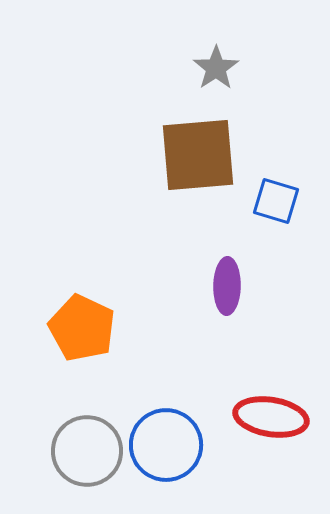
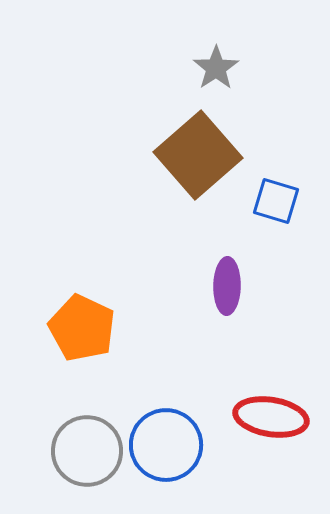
brown square: rotated 36 degrees counterclockwise
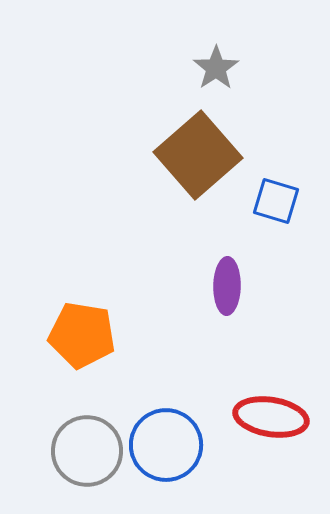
orange pentagon: moved 7 px down; rotated 16 degrees counterclockwise
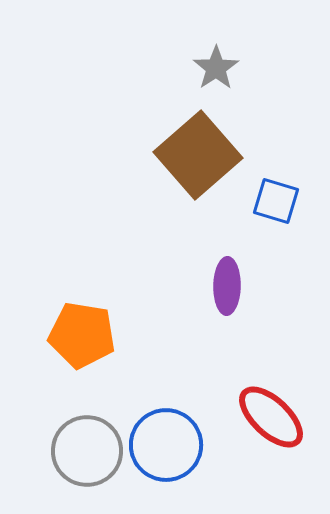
red ellipse: rotated 34 degrees clockwise
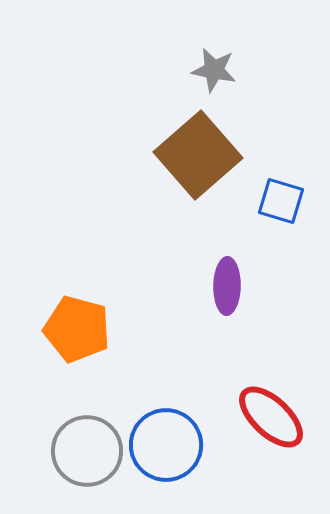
gray star: moved 2 px left, 2 px down; rotated 27 degrees counterclockwise
blue square: moved 5 px right
orange pentagon: moved 5 px left, 6 px up; rotated 6 degrees clockwise
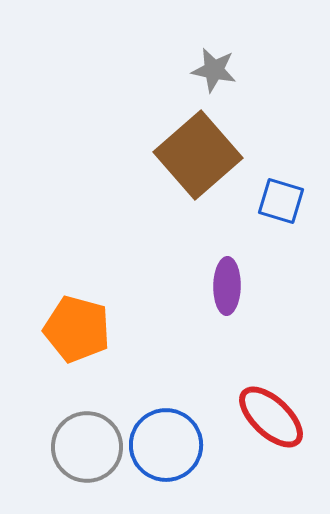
gray circle: moved 4 px up
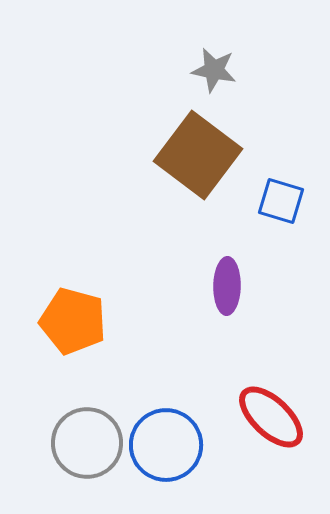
brown square: rotated 12 degrees counterclockwise
orange pentagon: moved 4 px left, 8 px up
gray circle: moved 4 px up
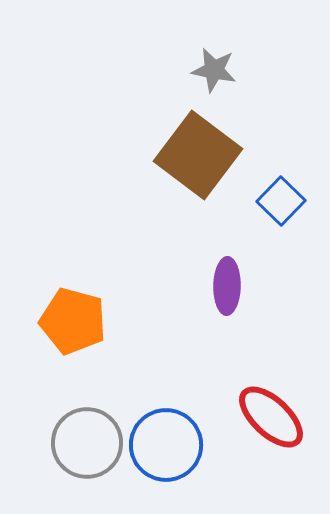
blue square: rotated 27 degrees clockwise
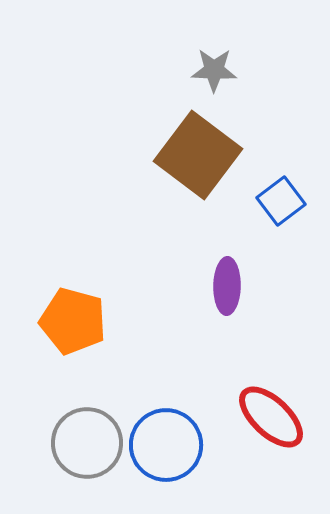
gray star: rotated 9 degrees counterclockwise
blue square: rotated 9 degrees clockwise
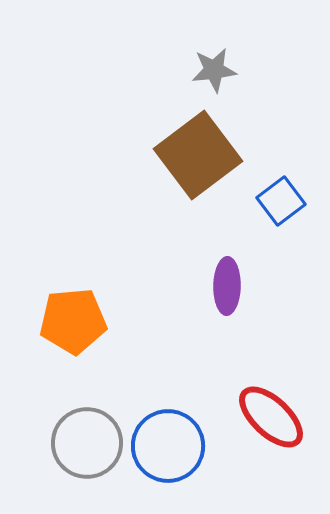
gray star: rotated 9 degrees counterclockwise
brown square: rotated 16 degrees clockwise
orange pentagon: rotated 20 degrees counterclockwise
blue circle: moved 2 px right, 1 px down
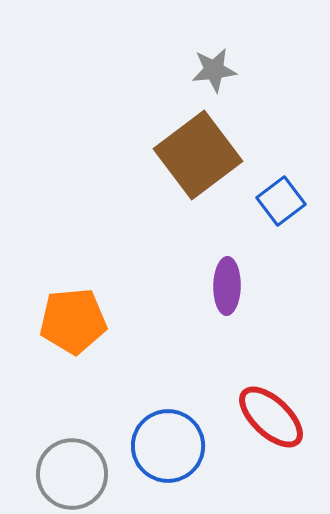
gray circle: moved 15 px left, 31 px down
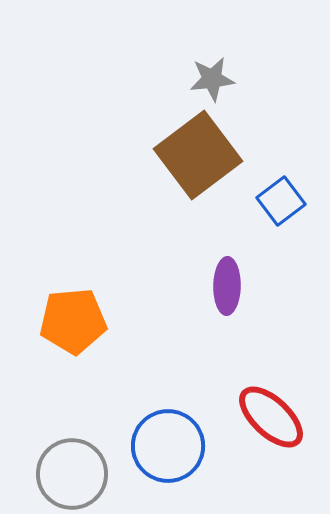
gray star: moved 2 px left, 9 px down
